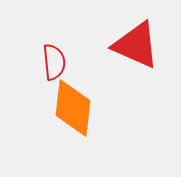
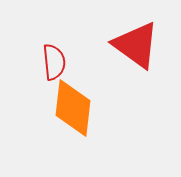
red triangle: rotated 12 degrees clockwise
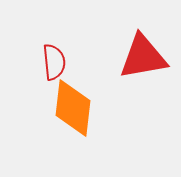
red triangle: moved 7 px right, 12 px down; rotated 46 degrees counterclockwise
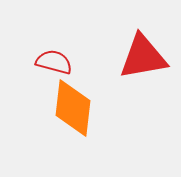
red semicircle: rotated 69 degrees counterclockwise
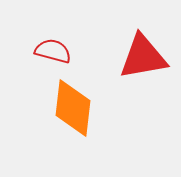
red semicircle: moved 1 px left, 11 px up
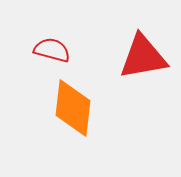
red semicircle: moved 1 px left, 1 px up
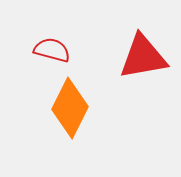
orange diamond: moved 3 px left; rotated 20 degrees clockwise
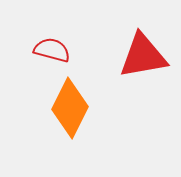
red triangle: moved 1 px up
